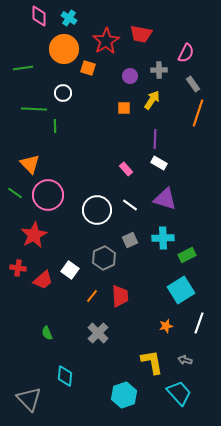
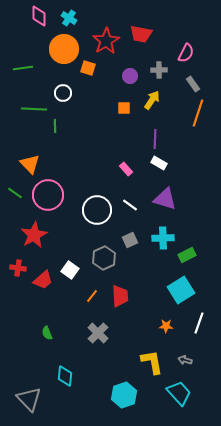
orange star at (166, 326): rotated 16 degrees clockwise
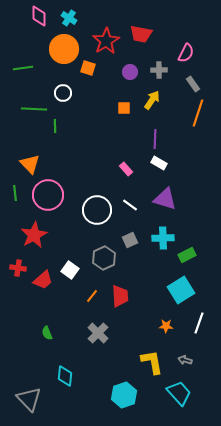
purple circle at (130, 76): moved 4 px up
green line at (15, 193): rotated 49 degrees clockwise
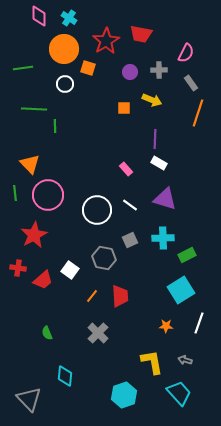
gray rectangle at (193, 84): moved 2 px left, 1 px up
white circle at (63, 93): moved 2 px right, 9 px up
yellow arrow at (152, 100): rotated 78 degrees clockwise
gray hexagon at (104, 258): rotated 25 degrees counterclockwise
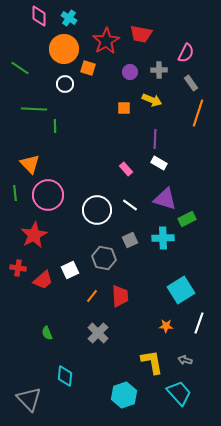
green line at (23, 68): moved 3 px left; rotated 42 degrees clockwise
green rectangle at (187, 255): moved 36 px up
white square at (70, 270): rotated 30 degrees clockwise
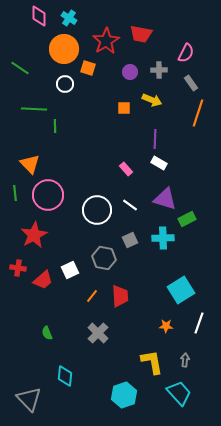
gray arrow at (185, 360): rotated 80 degrees clockwise
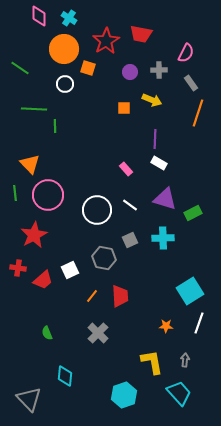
green rectangle at (187, 219): moved 6 px right, 6 px up
cyan square at (181, 290): moved 9 px right, 1 px down
